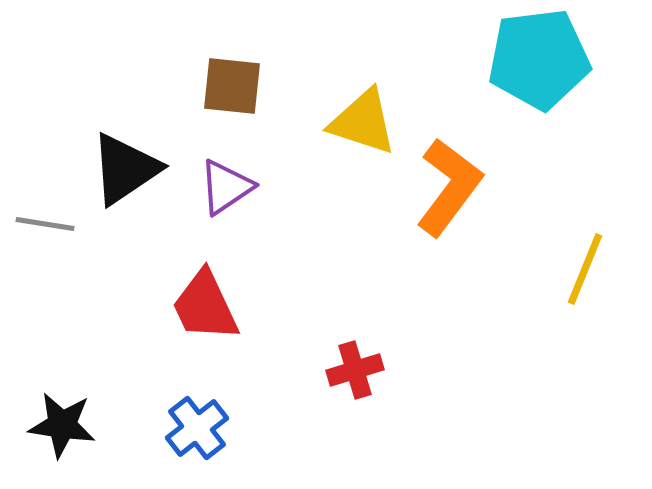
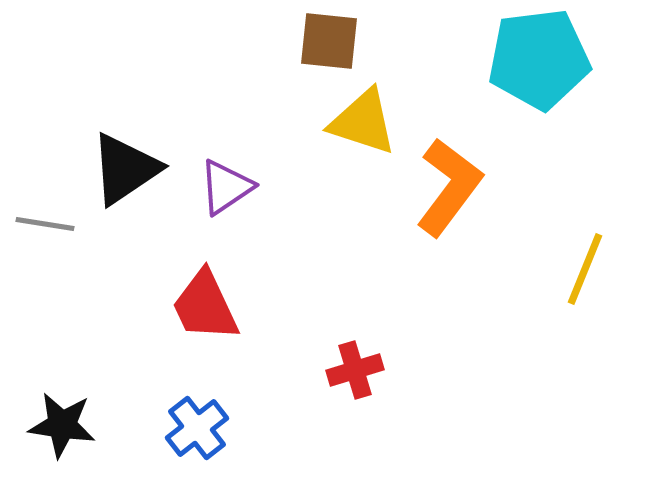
brown square: moved 97 px right, 45 px up
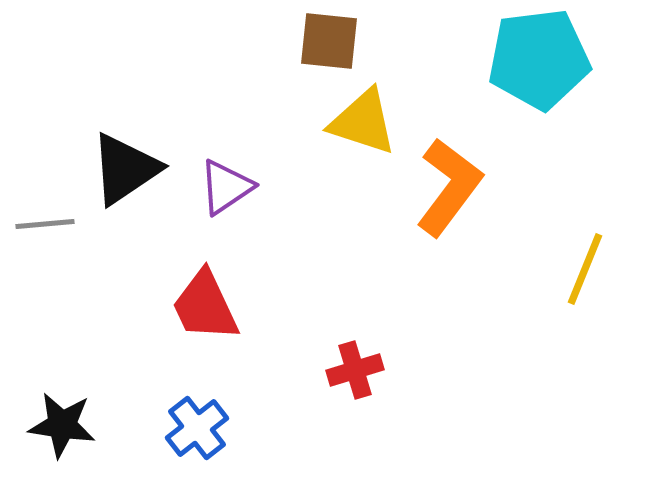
gray line: rotated 14 degrees counterclockwise
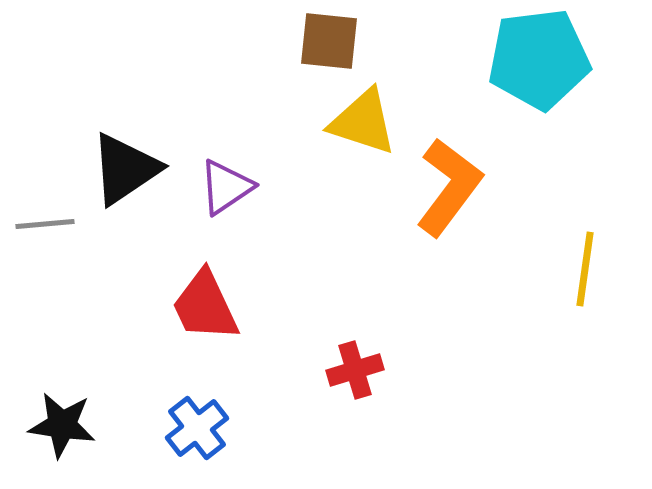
yellow line: rotated 14 degrees counterclockwise
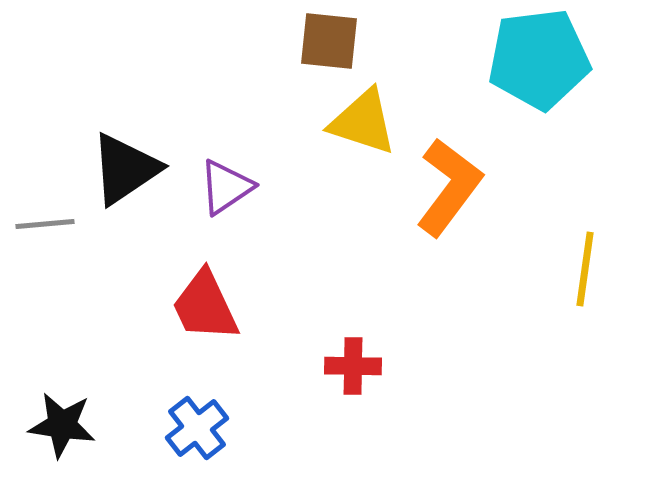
red cross: moved 2 px left, 4 px up; rotated 18 degrees clockwise
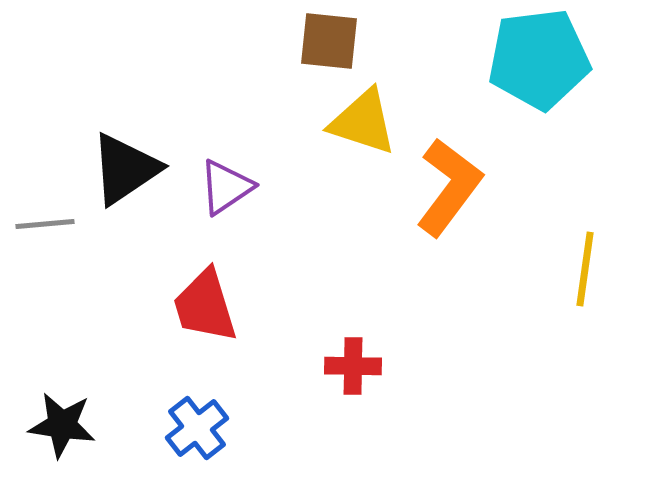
red trapezoid: rotated 8 degrees clockwise
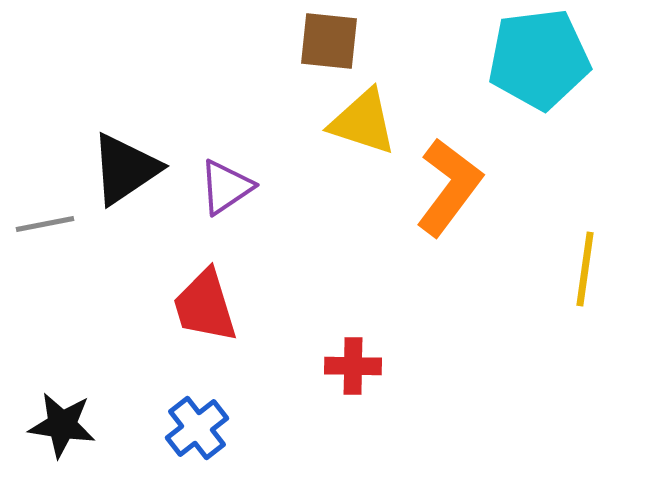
gray line: rotated 6 degrees counterclockwise
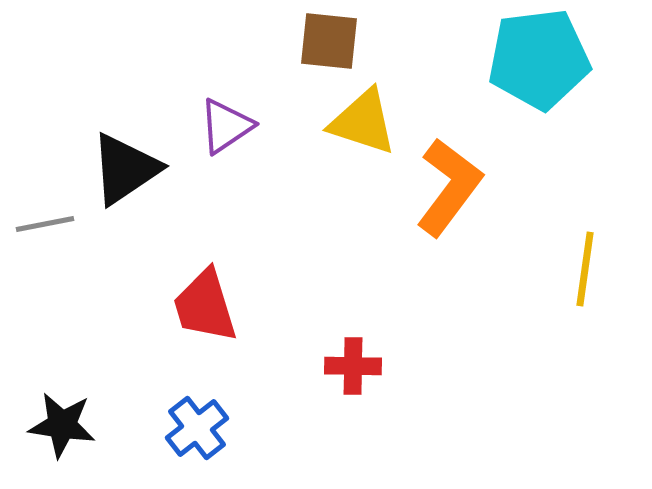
purple triangle: moved 61 px up
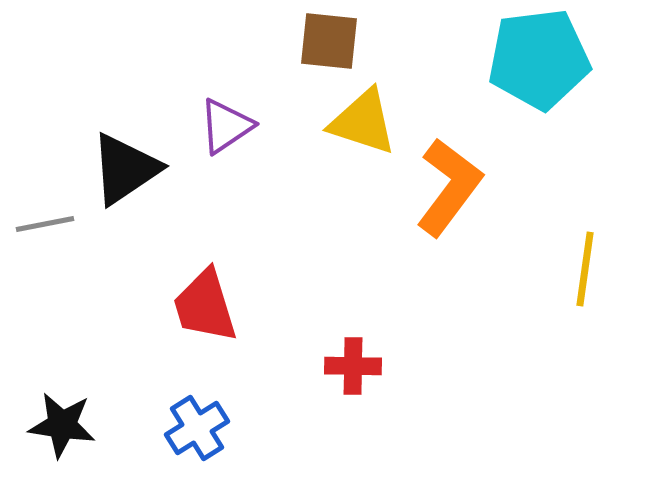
blue cross: rotated 6 degrees clockwise
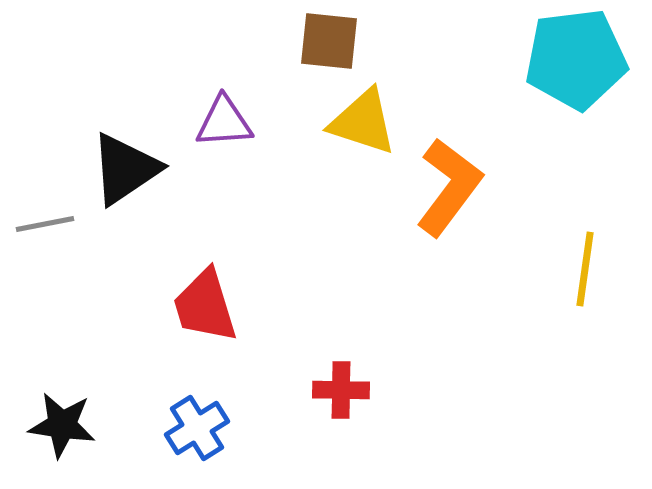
cyan pentagon: moved 37 px right
purple triangle: moved 2 px left, 4 px up; rotated 30 degrees clockwise
red cross: moved 12 px left, 24 px down
